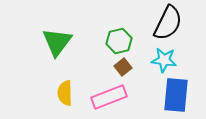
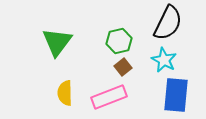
cyan star: rotated 20 degrees clockwise
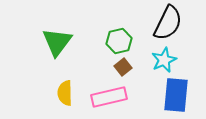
cyan star: rotated 20 degrees clockwise
pink rectangle: rotated 8 degrees clockwise
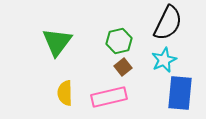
blue rectangle: moved 4 px right, 2 px up
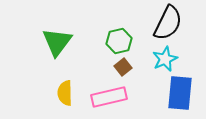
cyan star: moved 1 px right, 1 px up
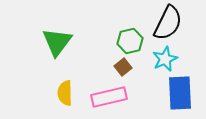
green hexagon: moved 11 px right
blue rectangle: rotated 8 degrees counterclockwise
